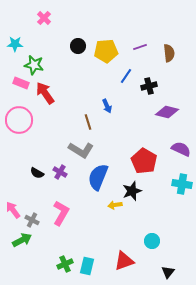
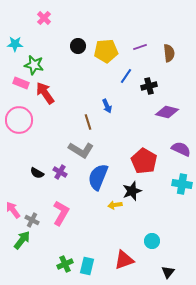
green arrow: rotated 24 degrees counterclockwise
red triangle: moved 1 px up
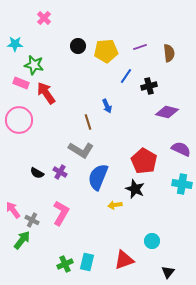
red arrow: moved 1 px right
black star: moved 3 px right, 2 px up; rotated 30 degrees counterclockwise
cyan rectangle: moved 4 px up
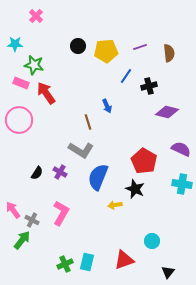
pink cross: moved 8 px left, 2 px up
black semicircle: rotated 88 degrees counterclockwise
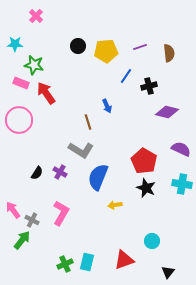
black star: moved 11 px right, 1 px up
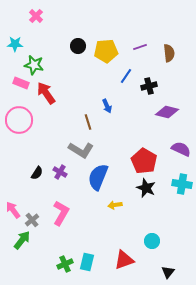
gray cross: rotated 24 degrees clockwise
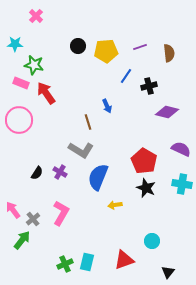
gray cross: moved 1 px right, 1 px up
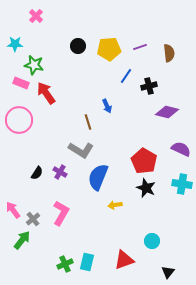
yellow pentagon: moved 3 px right, 2 px up
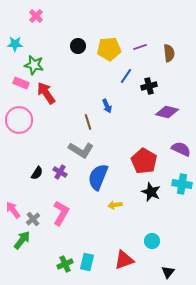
black star: moved 5 px right, 4 px down
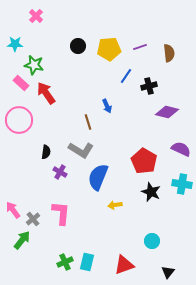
pink rectangle: rotated 21 degrees clockwise
black semicircle: moved 9 px right, 21 px up; rotated 24 degrees counterclockwise
pink L-shape: rotated 25 degrees counterclockwise
red triangle: moved 5 px down
green cross: moved 2 px up
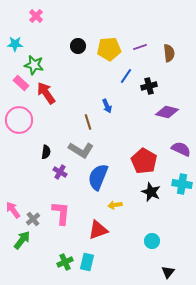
red triangle: moved 26 px left, 35 px up
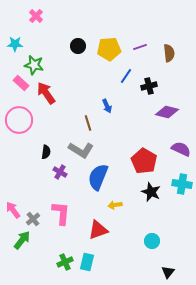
brown line: moved 1 px down
